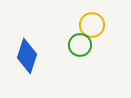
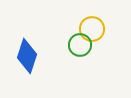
yellow circle: moved 4 px down
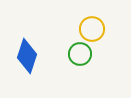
green circle: moved 9 px down
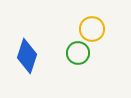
green circle: moved 2 px left, 1 px up
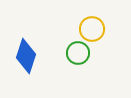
blue diamond: moved 1 px left
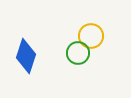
yellow circle: moved 1 px left, 7 px down
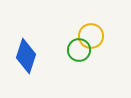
green circle: moved 1 px right, 3 px up
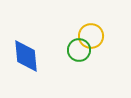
blue diamond: rotated 24 degrees counterclockwise
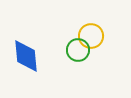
green circle: moved 1 px left
